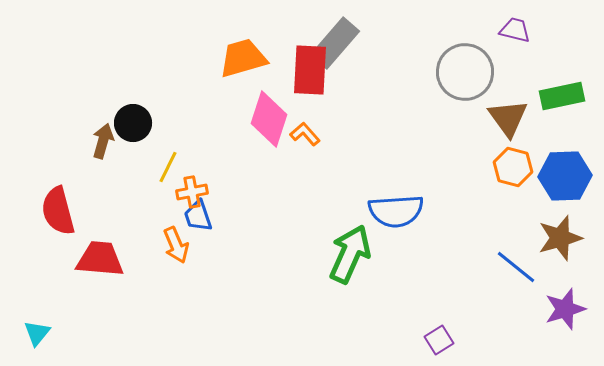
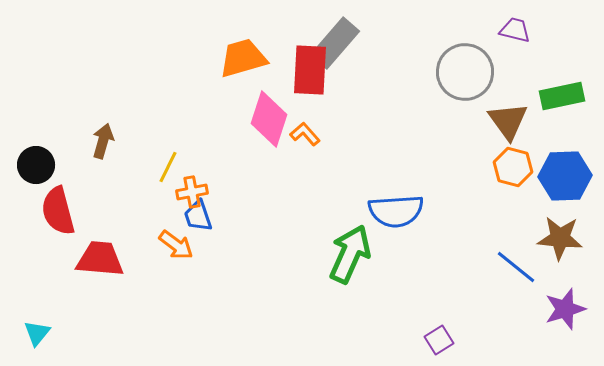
brown triangle: moved 3 px down
black circle: moved 97 px left, 42 px down
brown star: rotated 21 degrees clockwise
orange arrow: rotated 30 degrees counterclockwise
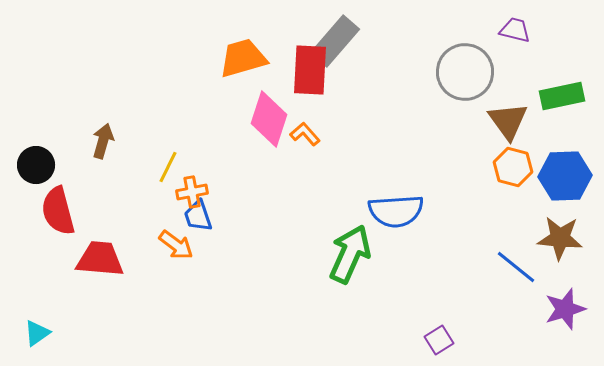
gray rectangle: moved 2 px up
cyan triangle: rotated 16 degrees clockwise
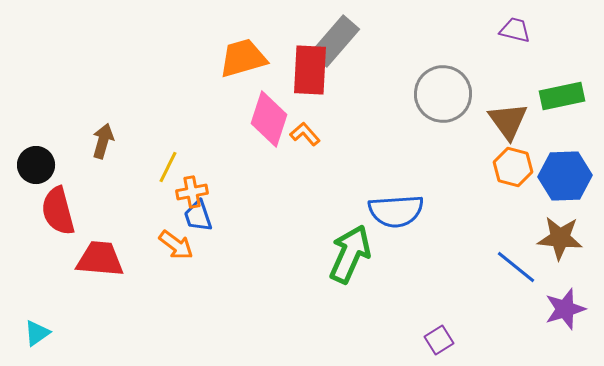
gray circle: moved 22 px left, 22 px down
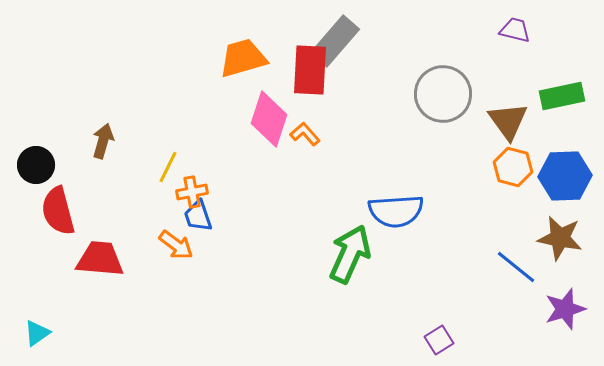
brown star: rotated 6 degrees clockwise
